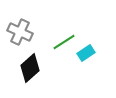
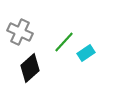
green line: rotated 15 degrees counterclockwise
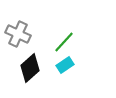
gray cross: moved 2 px left, 2 px down
cyan rectangle: moved 21 px left, 12 px down
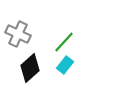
cyan rectangle: rotated 18 degrees counterclockwise
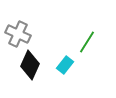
green line: moved 23 px right; rotated 10 degrees counterclockwise
black diamond: moved 3 px up; rotated 24 degrees counterclockwise
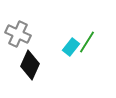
cyan rectangle: moved 6 px right, 18 px up
